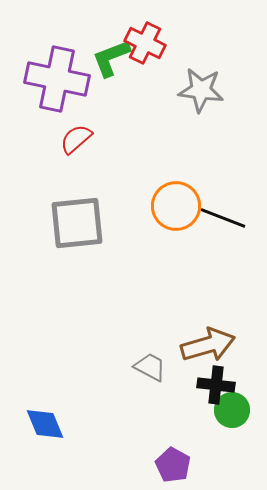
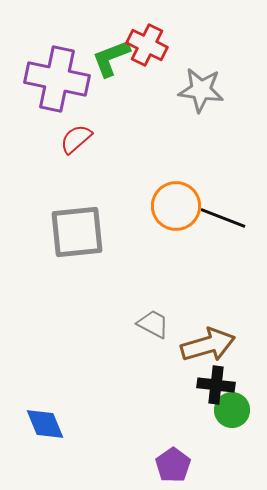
red cross: moved 2 px right, 2 px down
gray square: moved 9 px down
gray trapezoid: moved 3 px right, 43 px up
purple pentagon: rotated 8 degrees clockwise
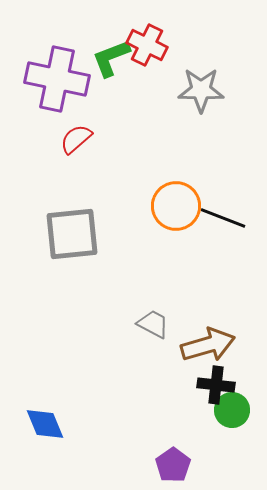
gray star: rotated 6 degrees counterclockwise
gray square: moved 5 px left, 2 px down
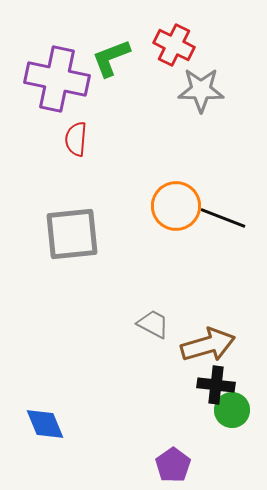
red cross: moved 27 px right
red semicircle: rotated 44 degrees counterclockwise
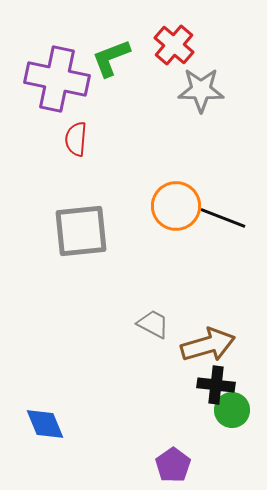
red cross: rotated 15 degrees clockwise
gray square: moved 9 px right, 3 px up
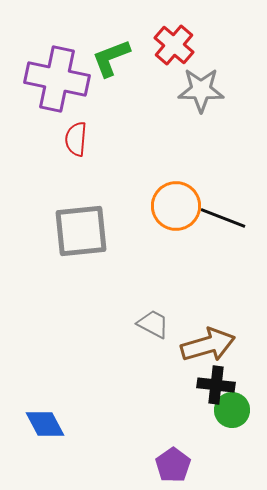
blue diamond: rotated 6 degrees counterclockwise
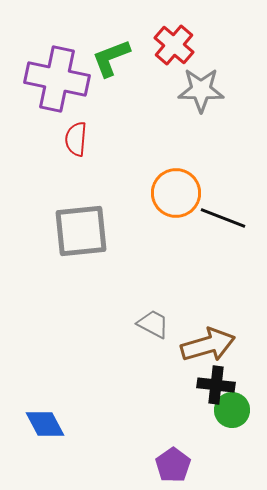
orange circle: moved 13 px up
